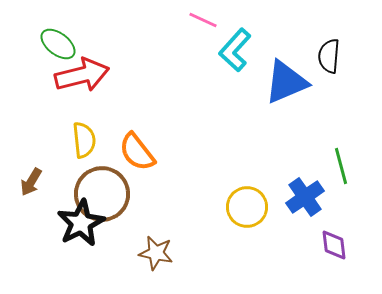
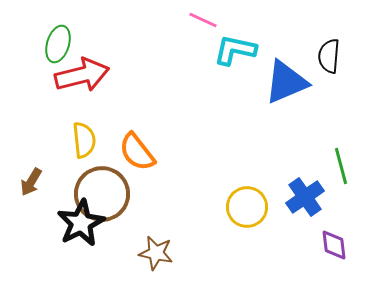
green ellipse: rotated 69 degrees clockwise
cyan L-shape: rotated 60 degrees clockwise
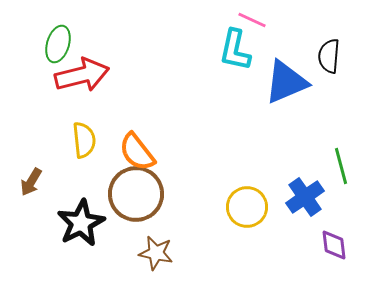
pink line: moved 49 px right
cyan L-shape: rotated 90 degrees counterclockwise
brown circle: moved 34 px right
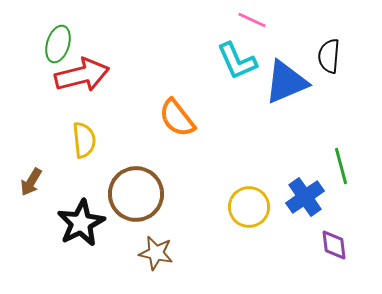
cyan L-shape: moved 2 px right, 11 px down; rotated 36 degrees counterclockwise
orange semicircle: moved 40 px right, 34 px up
yellow circle: moved 2 px right
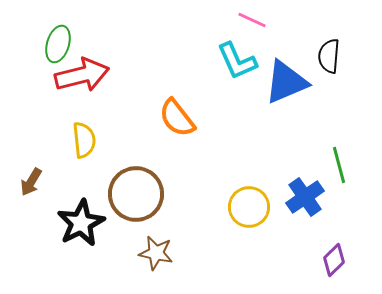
green line: moved 2 px left, 1 px up
purple diamond: moved 15 px down; rotated 52 degrees clockwise
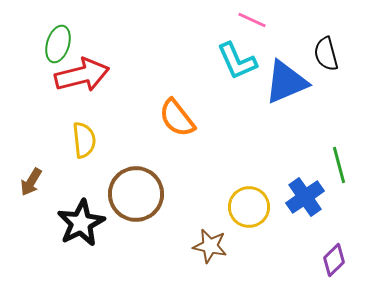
black semicircle: moved 3 px left, 2 px up; rotated 20 degrees counterclockwise
brown star: moved 54 px right, 7 px up
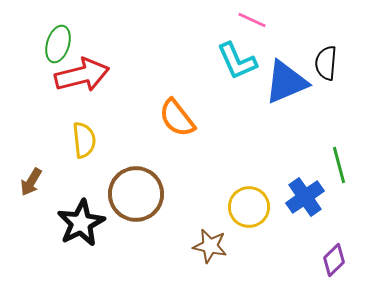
black semicircle: moved 9 px down; rotated 20 degrees clockwise
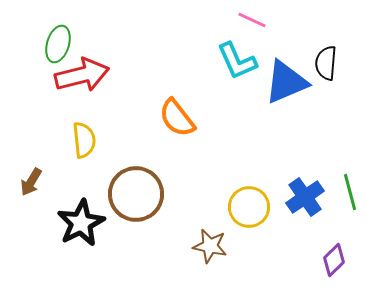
green line: moved 11 px right, 27 px down
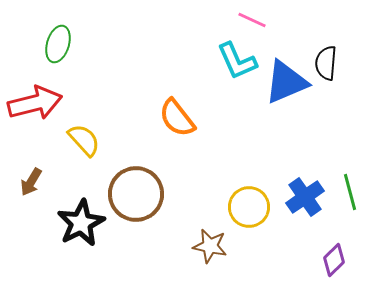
red arrow: moved 47 px left, 28 px down
yellow semicircle: rotated 36 degrees counterclockwise
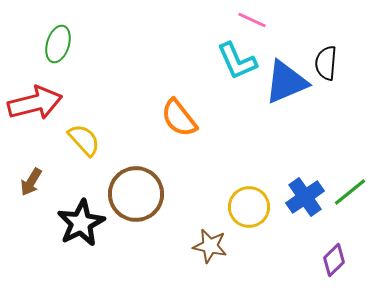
orange semicircle: moved 2 px right
green line: rotated 66 degrees clockwise
